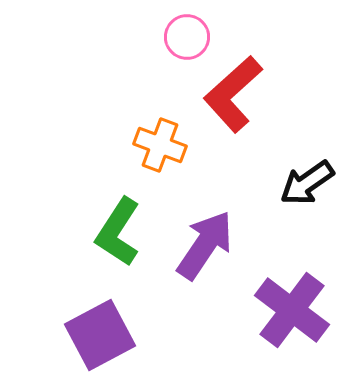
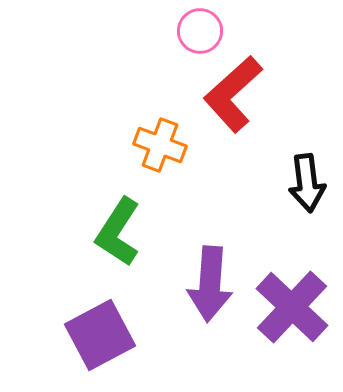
pink circle: moved 13 px right, 6 px up
black arrow: rotated 62 degrees counterclockwise
purple arrow: moved 5 px right, 39 px down; rotated 150 degrees clockwise
purple cross: moved 3 px up; rotated 6 degrees clockwise
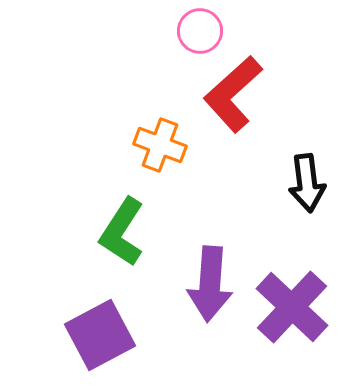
green L-shape: moved 4 px right
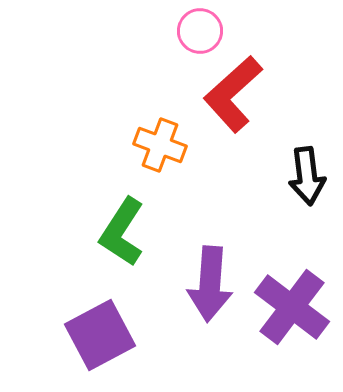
black arrow: moved 7 px up
purple cross: rotated 6 degrees counterclockwise
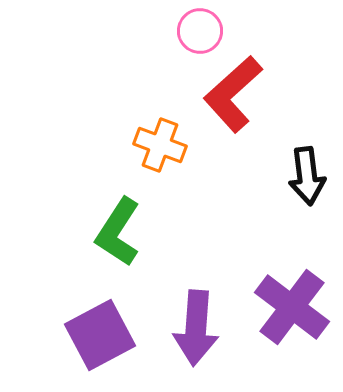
green L-shape: moved 4 px left
purple arrow: moved 14 px left, 44 px down
